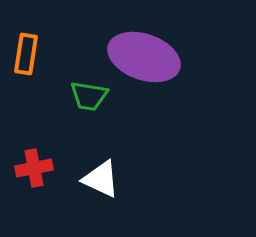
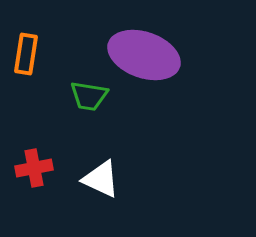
purple ellipse: moved 2 px up
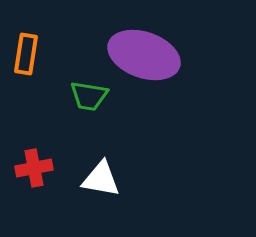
white triangle: rotated 15 degrees counterclockwise
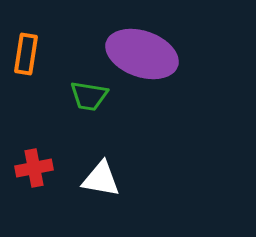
purple ellipse: moved 2 px left, 1 px up
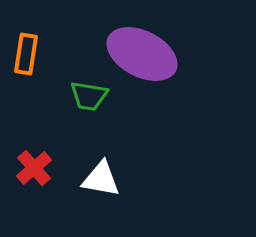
purple ellipse: rotated 8 degrees clockwise
red cross: rotated 30 degrees counterclockwise
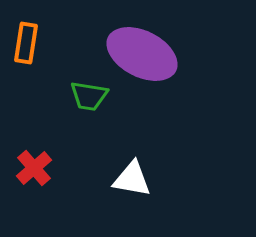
orange rectangle: moved 11 px up
white triangle: moved 31 px right
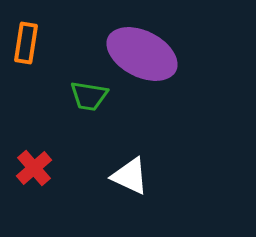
white triangle: moved 2 px left, 3 px up; rotated 15 degrees clockwise
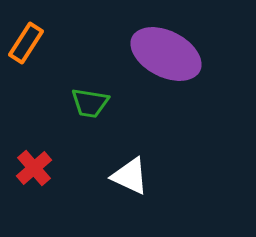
orange rectangle: rotated 24 degrees clockwise
purple ellipse: moved 24 px right
green trapezoid: moved 1 px right, 7 px down
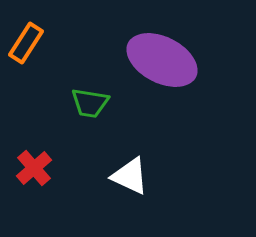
purple ellipse: moved 4 px left, 6 px down
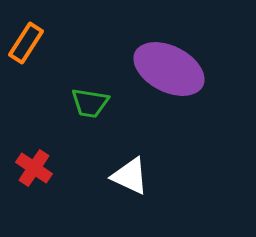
purple ellipse: moved 7 px right, 9 px down
red cross: rotated 15 degrees counterclockwise
